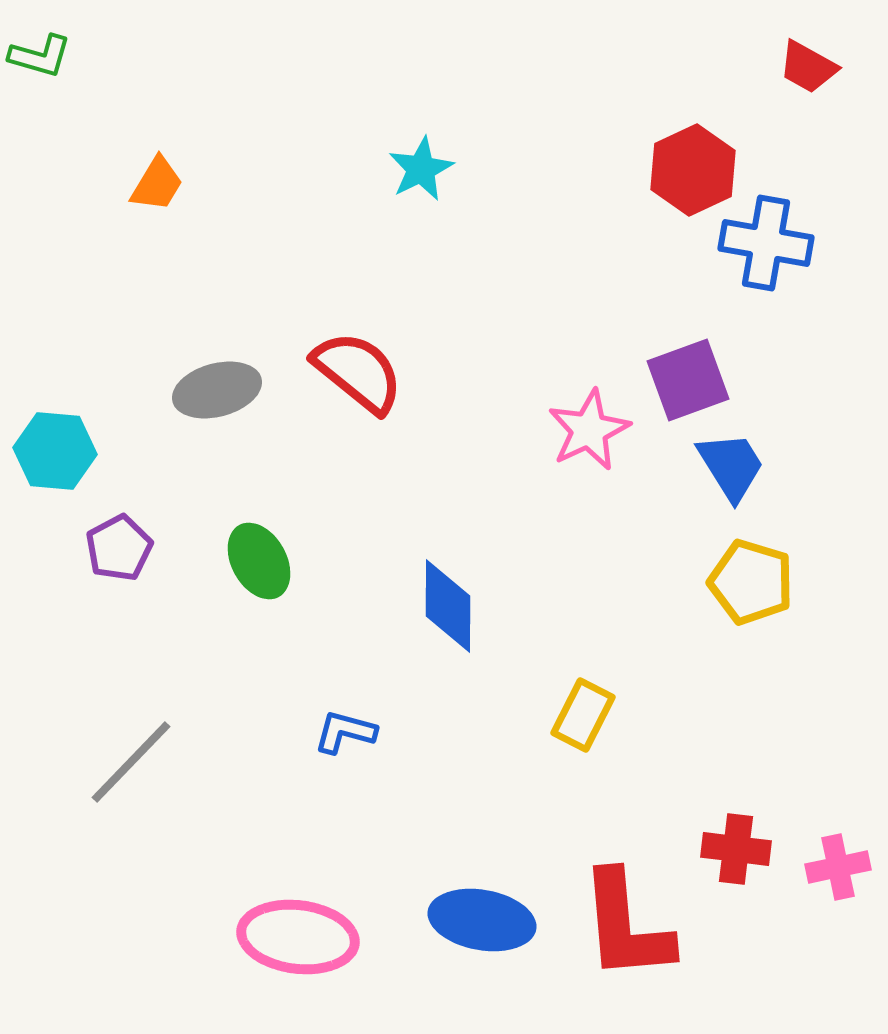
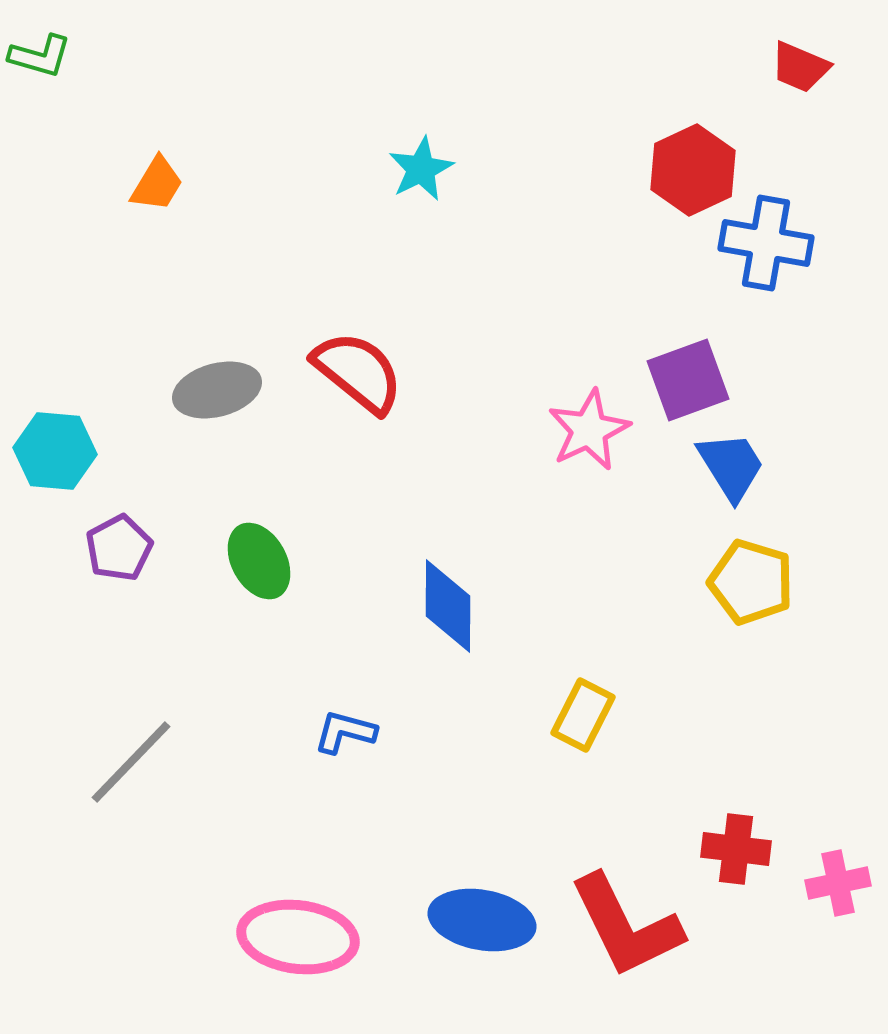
red trapezoid: moved 8 px left; rotated 6 degrees counterclockwise
pink cross: moved 16 px down
red L-shape: rotated 21 degrees counterclockwise
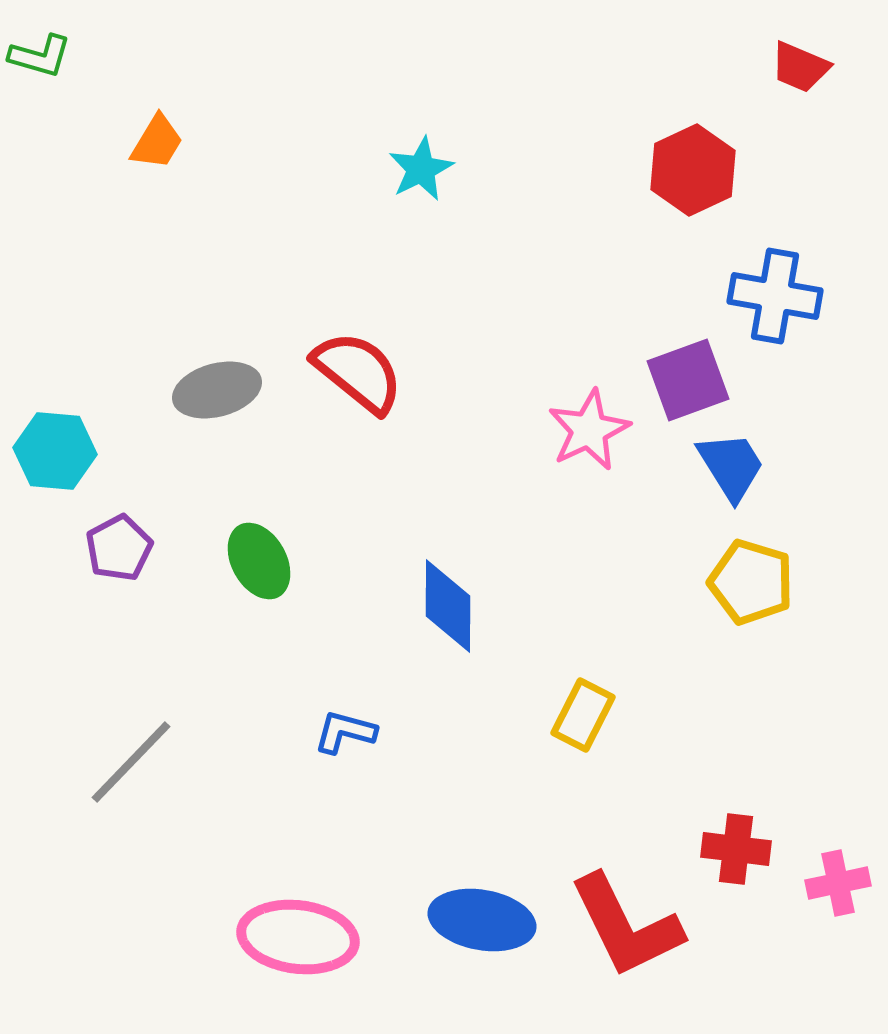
orange trapezoid: moved 42 px up
blue cross: moved 9 px right, 53 px down
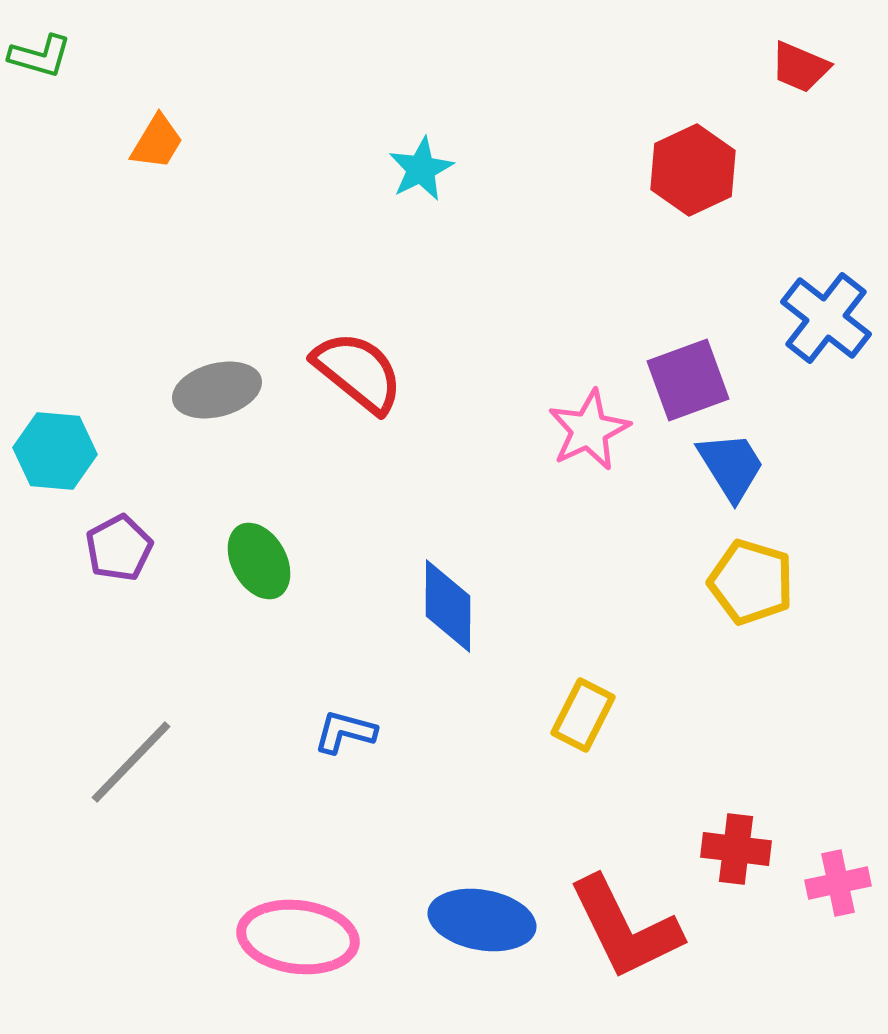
blue cross: moved 51 px right, 22 px down; rotated 28 degrees clockwise
red L-shape: moved 1 px left, 2 px down
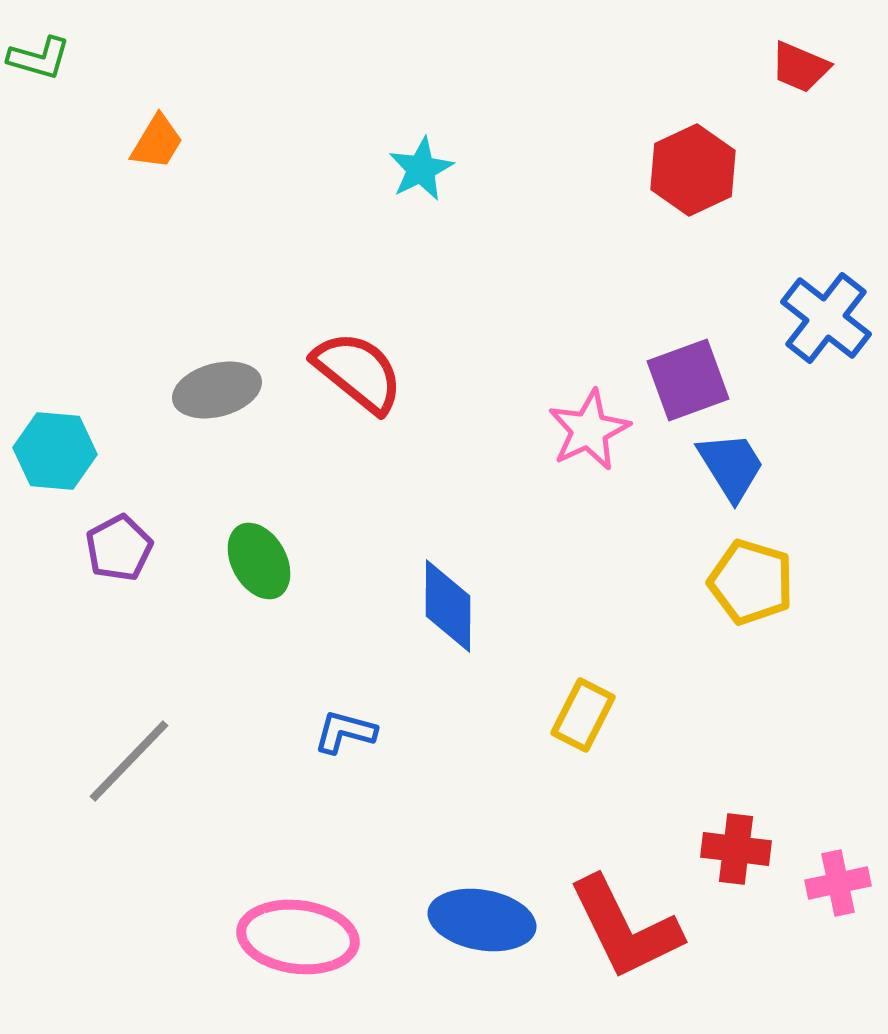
green L-shape: moved 1 px left, 2 px down
gray line: moved 2 px left, 1 px up
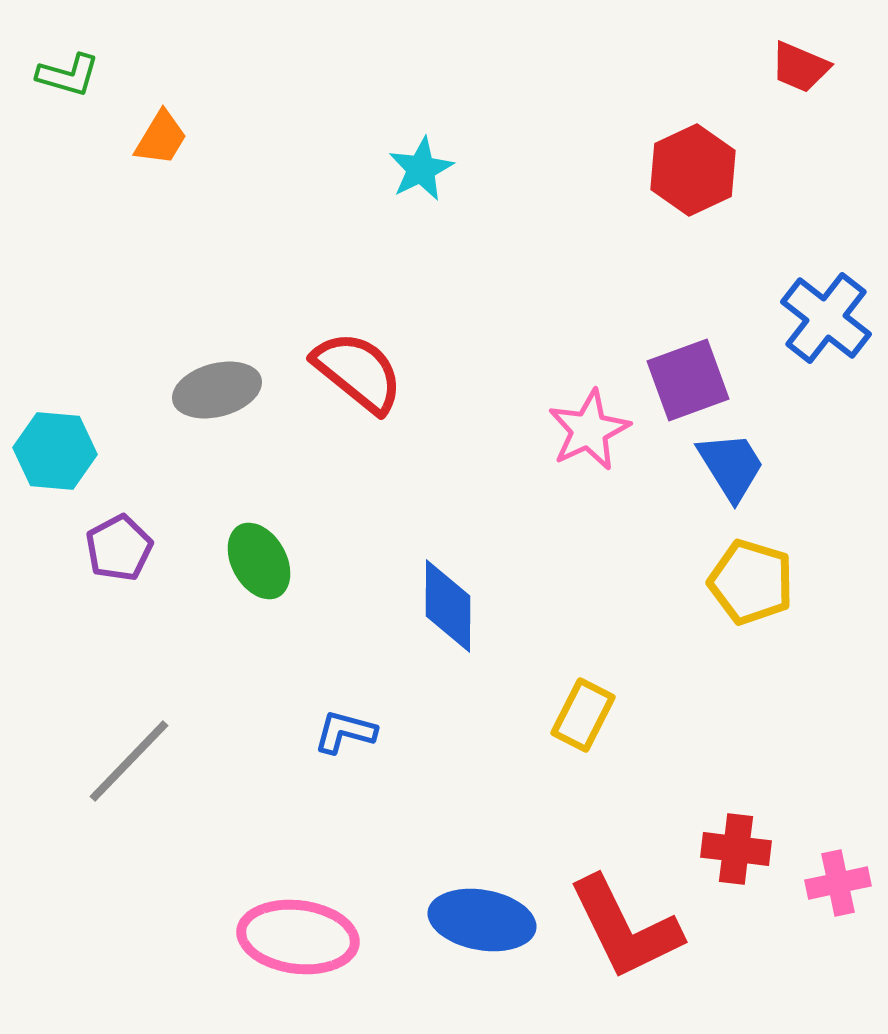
green L-shape: moved 29 px right, 17 px down
orange trapezoid: moved 4 px right, 4 px up
